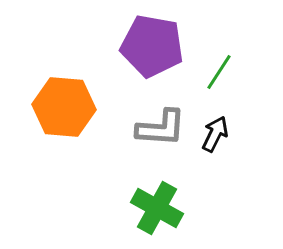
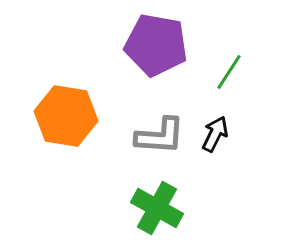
purple pentagon: moved 4 px right, 1 px up
green line: moved 10 px right
orange hexagon: moved 2 px right, 9 px down; rotated 4 degrees clockwise
gray L-shape: moved 1 px left, 8 px down
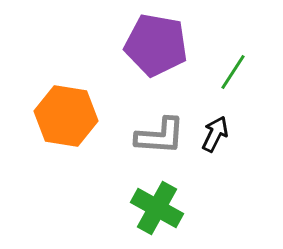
green line: moved 4 px right
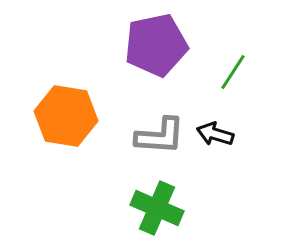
purple pentagon: rotated 22 degrees counterclockwise
black arrow: rotated 99 degrees counterclockwise
green cross: rotated 6 degrees counterclockwise
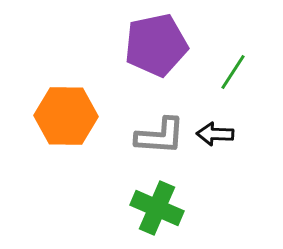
orange hexagon: rotated 8 degrees counterclockwise
black arrow: rotated 15 degrees counterclockwise
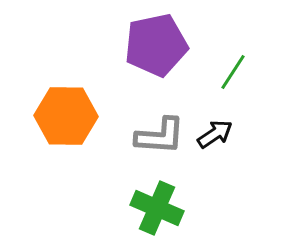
black arrow: rotated 144 degrees clockwise
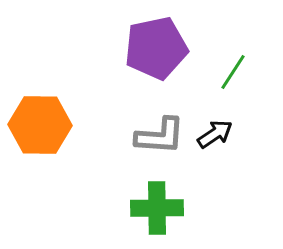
purple pentagon: moved 3 px down
orange hexagon: moved 26 px left, 9 px down
green cross: rotated 24 degrees counterclockwise
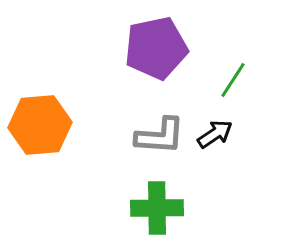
green line: moved 8 px down
orange hexagon: rotated 6 degrees counterclockwise
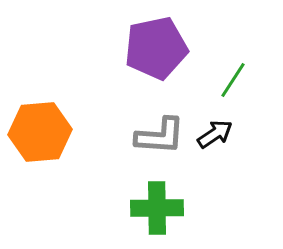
orange hexagon: moved 7 px down
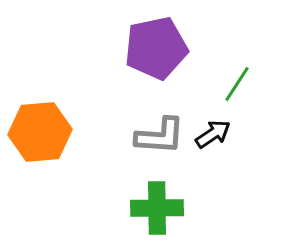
green line: moved 4 px right, 4 px down
black arrow: moved 2 px left
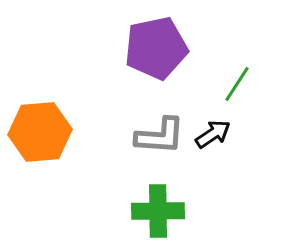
green cross: moved 1 px right, 3 px down
